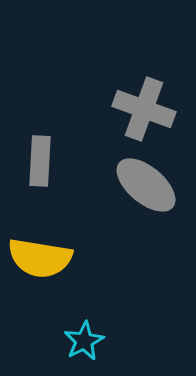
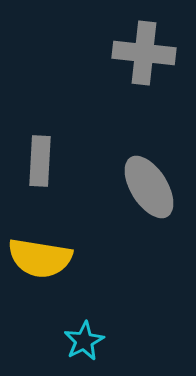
gray cross: moved 56 px up; rotated 14 degrees counterclockwise
gray ellipse: moved 3 px right, 2 px down; rotated 18 degrees clockwise
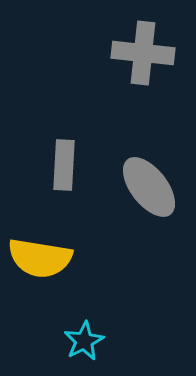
gray cross: moved 1 px left
gray rectangle: moved 24 px right, 4 px down
gray ellipse: rotated 6 degrees counterclockwise
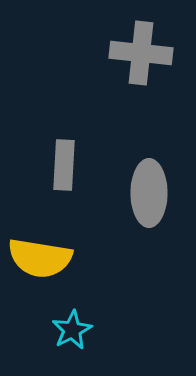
gray cross: moved 2 px left
gray ellipse: moved 6 px down; rotated 38 degrees clockwise
cyan star: moved 12 px left, 11 px up
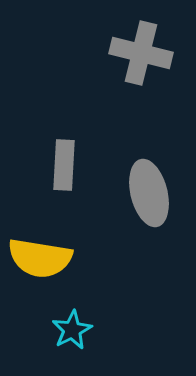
gray cross: rotated 8 degrees clockwise
gray ellipse: rotated 14 degrees counterclockwise
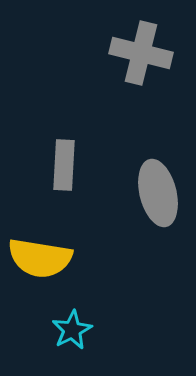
gray ellipse: moved 9 px right
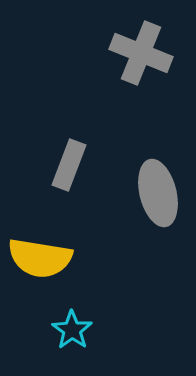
gray cross: rotated 8 degrees clockwise
gray rectangle: moved 5 px right; rotated 18 degrees clockwise
cyan star: rotated 9 degrees counterclockwise
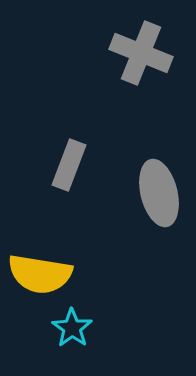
gray ellipse: moved 1 px right
yellow semicircle: moved 16 px down
cyan star: moved 2 px up
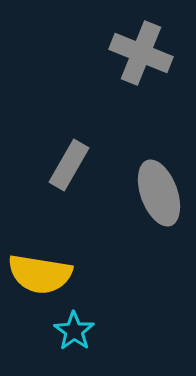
gray rectangle: rotated 9 degrees clockwise
gray ellipse: rotated 6 degrees counterclockwise
cyan star: moved 2 px right, 3 px down
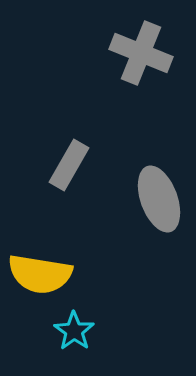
gray ellipse: moved 6 px down
